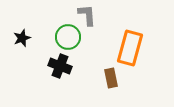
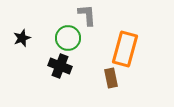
green circle: moved 1 px down
orange rectangle: moved 5 px left, 1 px down
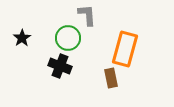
black star: rotated 12 degrees counterclockwise
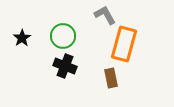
gray L-shape: moved 18 px right; rotated 25 degrees counterclockwise
green circle: moved 5 px left, 2 px up
orange rectangle: moved 1 px left, 5 px up
black cross: moved 5 px right
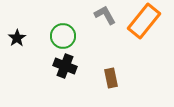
black star: moved 5 px left
orange rectangle: moved 20 px right, 23 px up; rotated 24 degrees clockwise
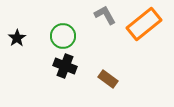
orange rectangle: moved 3 px down; rotated 12 degrees clockwise
brown rectangle: moved 3 px left, 1 px down; rotated 42 degrees counterclockwise
